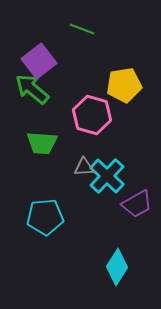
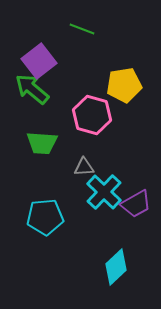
cyan cross: moved 3 px left, 16 px down
purple trapezoid: moved 1 px left
cyan diamond: moved 1 px left; rotated 15 degrees clockwise
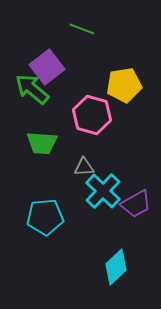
purple square: moved 8 px right, 6 px down
cyan cross: moved 1 px left, 1 px up
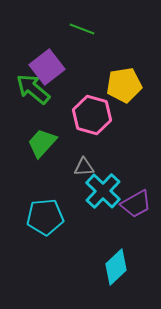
green arrow: moved 1 px right
green trapezoid: rotated 128 degrees clockwise
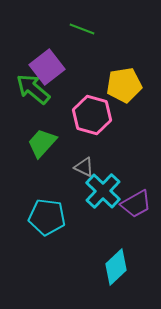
gray triangle: rotated 30 degrees clockwise
cyan pentagon: moved 2 px right; rotated 12 degrees clockwise
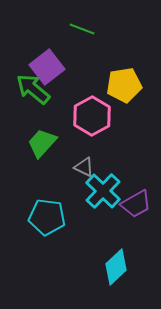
pink hexagon: moved 1 px down; rotated 15 degrees clockwise
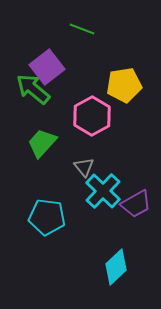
gray triangle: rotated 25 degrees clockwise
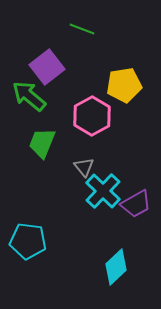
green arrow: moved 4 px left, 7 px down
green trapezoid: rotated 20 degrees counterclockwise
cyan pentagon: moved 19 px left, 24 px down
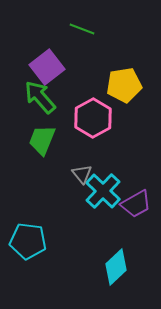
green arrow: moved 11 px right, 1 px down; rotated 9 degrees clockwise
pink hexagon: moved 1 px right, 2 px down
green trapezoid: moved 3 px up
gray triangle: moved 2 px left, 7 px down
